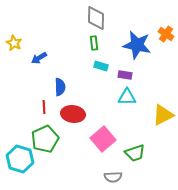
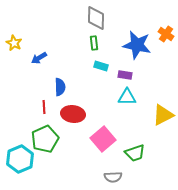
cyan hexagon: rotated 20 degrees clockwise
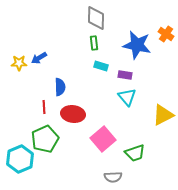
yellow star: moved 5 px right, 20 px down; rotated 28 degrees counterclockwise
cyan triangle: rotated 48 degrees clockwise
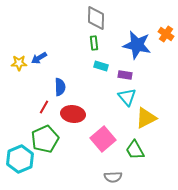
red line: rotated 32 degrees clockwise
yellow triangle: moved 17 px left, 3 px down
green trapezoid: moved 3 px up; rotated 80 degrees clockwise
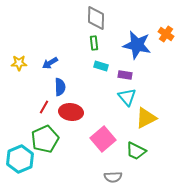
blue arrow: moved 11 px right, 5 px down
red ellipse: moved 2 px left, 2 px up
green trapezoid: moved 1 px right, 1 px down; rotated 35 degrees counterclockwise
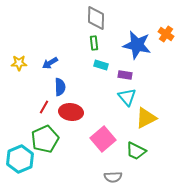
cyan rectangle: moved 1 px up
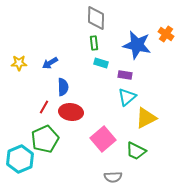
cyan rectangle: moved 2 px up
blue semicircle: moved 3 px right
cyan triangle: rotated 30 degrees clockwise
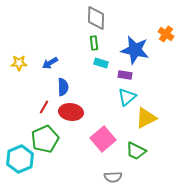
blue star: moved 2 px left, 5 px down
